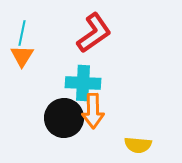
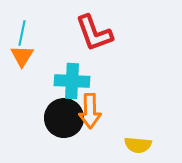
red L-shape: rotated 105 degrees clockwise
cyan cross: moved 11 px left, 2 px up
orange arrow: moved 3 px left
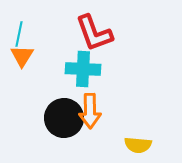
cyan line: moved 3 px left, 1 px down
cyan cross: moved 11 px right, 12 px up
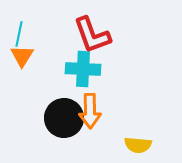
red L-shape: moved 2 px left, 2 px down
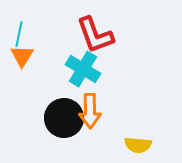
red L-shape: moved 3 px right
cyan cross: rotated 28 degrees clockwise
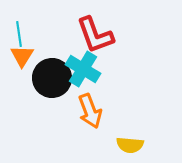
cyan line: rotated 20 degrees counterclockwise
orange arrow: rotated 20 degrees counterclockwise
black circle: moved 12 px left, 40 px up
yellow semicircle: moved 8 px left
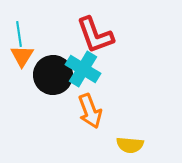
black circle: moved 1 px right, 3 px up
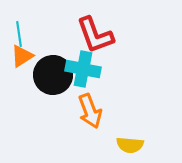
orange triangle: rotated 25 degrees clockwise
cyan cross: rotated 20 degrees counterclockwise
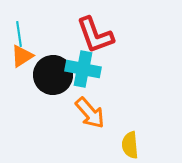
orange arrow: moved 2 px down; rotated 20 degrees counterclockwise
yellow semicircle: rotated 80 degrees clockwise
